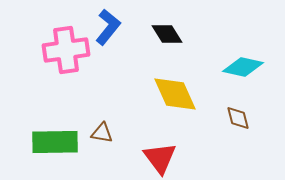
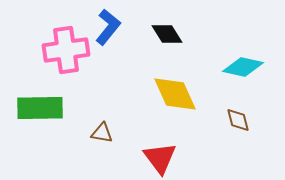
brown diamond: moved 2 px down
green rectangle: moved 15 px left, 34 px up
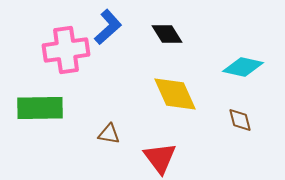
blue L-shape: rotated 9 degrees clockwise
brown diamond: moved 2 px right
brown triangle: moved 7 px right, 1 px down
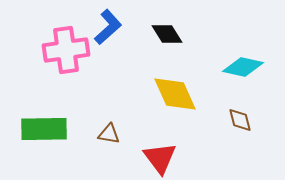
green rectangle: moved 4 px right, 21 px down
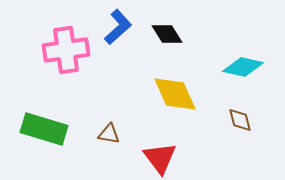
blue L-shape: moved 10 px right
green rectangle: rotated 18 degrees clockwise
